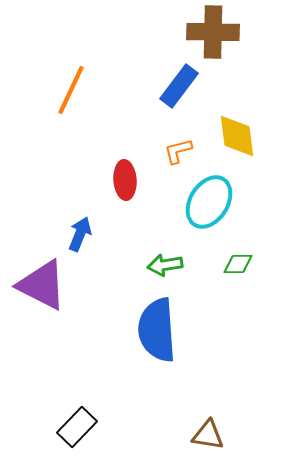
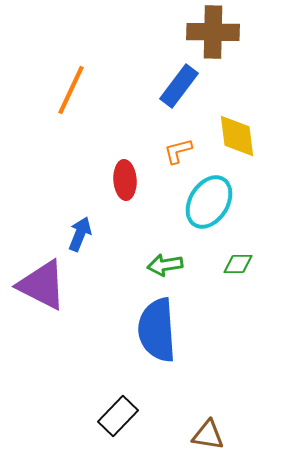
black rectangle: moved 41 px right, 11 px up
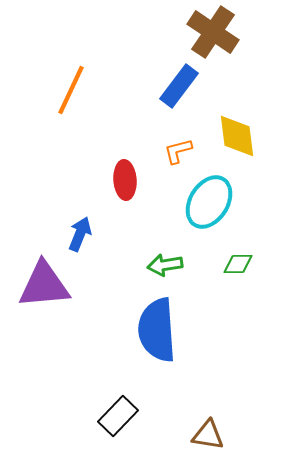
brown cross: rotated 33 degrees clockwise
purple triangle: moved 2 px right; rotated 32 degrees counterclockwise
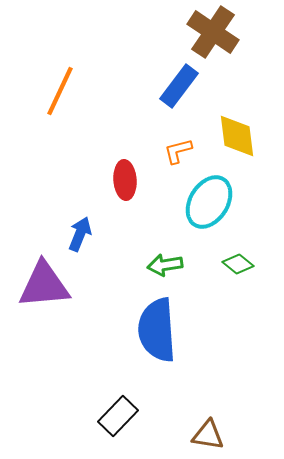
orange line: moved 11 px left, 1 px down
green diamond: rotated 40 degrees clockwise
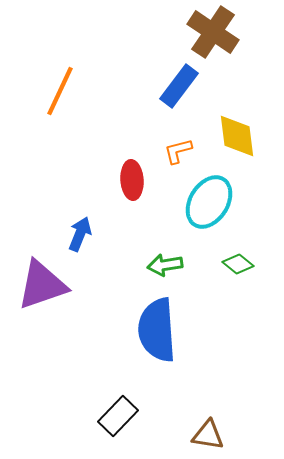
red ellipse: moved 7 px right
purple triangle: moved 2 px left; rotated 14 degrees counterclockwise
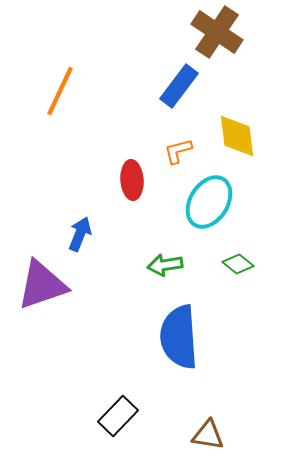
brown cross: moved 4 px right
blue semicircle: moved 22 px right, 7 px down
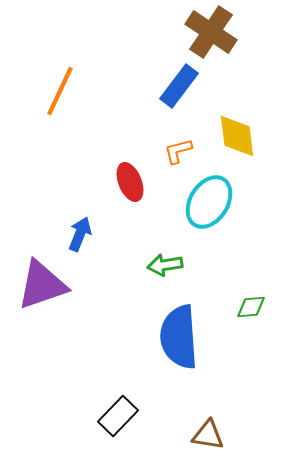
brown cross: moved 6 px left
red ellipse: moved 2 px left, 2 px down; rotated 18 degrees counterclockwise
green diamond: moved 13 px right, 43 px down; rotated 44 degrees counterclockwise
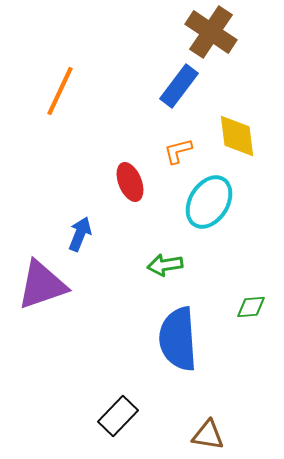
blue semicircle: moved 1 px left, 2 px down
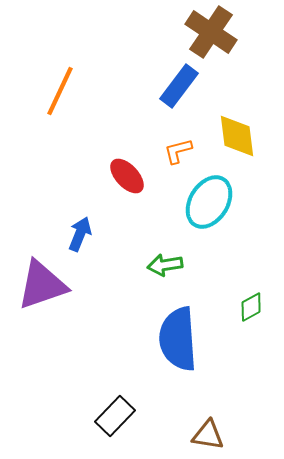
red ellipse: moved 3 px left, 6 px up; rotated 21 degrees counterclockwise
green diamond: rotated 24 degrees counterclockwise
black rectangle: moved 3 px left
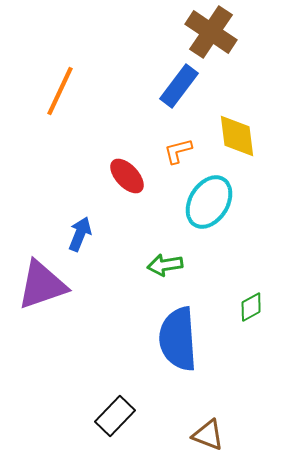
brown triangle: rotated 12 degrees clockwise
